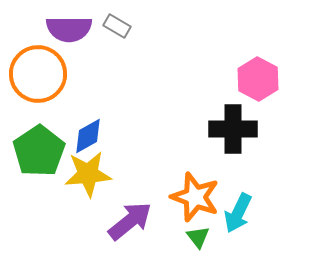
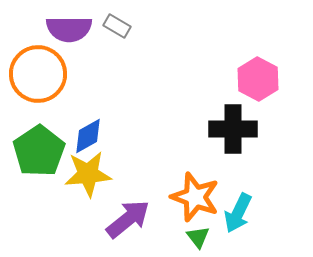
purple arrow: moved 2 px left, 2 px up
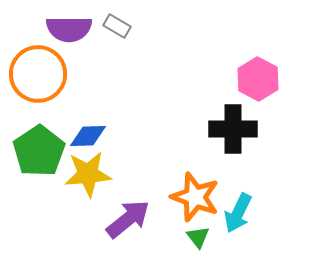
blue diamond: rotated 27 degrees clockwise
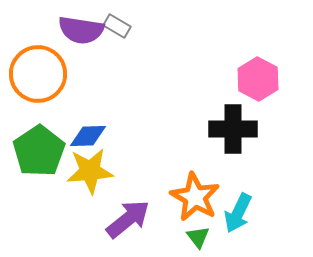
purple semicircle: moved 12 px right, 1 px down; rotated 9 degrees clockwise
yellow star: moved 2 px right, 3 px up
orange star: rotated 9 degrees clockwise
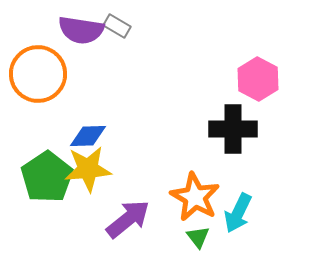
green pentagon: moved 8 px right, 26 px down
yellow star: moved 2 px left, 2 px up
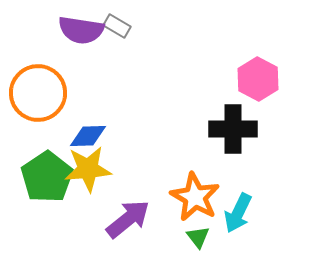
orange circle: moved 19 px down
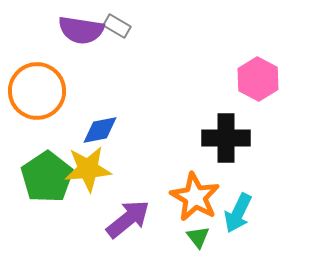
orange circle: moved 1 px left, 2 px up
black cross: moved 7 px left, 9 px down
blue diamond: moved 12 px right, 6 px up; rotated 9 degrees counterclockwise
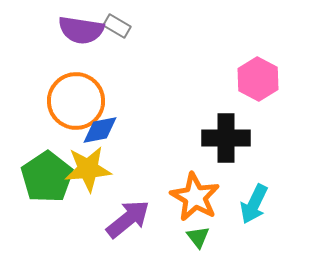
orange circle: moved 39 px right, 10 px down
cyan arrow: moved 16 px right, 9 px up
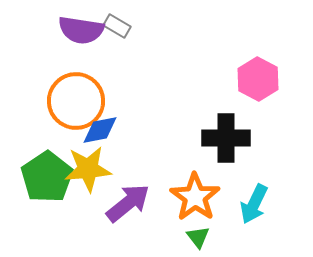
orange star: rotated 6 degrees clockwise
purple arrow: moved 16 px up
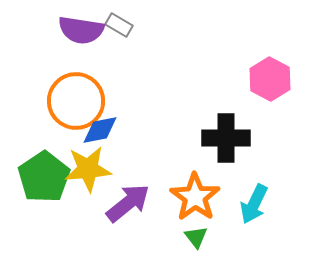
gray rectangle: moved 2 px right, 1 px up
pink hexagon: moved 12 px right
green pentagon: moved 3 px left
green triangle: moved 2 px left
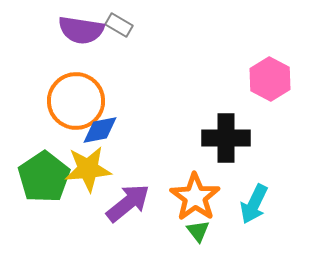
green triangle: moved 2 px right, 6 px up
